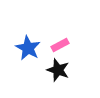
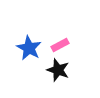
blue star: moved 1 px right
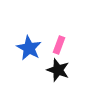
pink rectangle: moved 1 px left; rotated 42 degrees counterclockwise
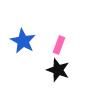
blue star: moved 6 px left, 7 px up
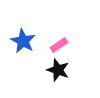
pink rectangle: rotated 36 degrees clockwise
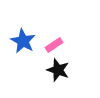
pink rectangle: moved 5 px left
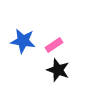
blue star: rotated 20 degrees counterclockwise
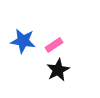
black star: rotated 25 degrees clockwise
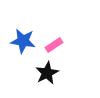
black star: moved 11 px left, 3 px down
